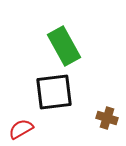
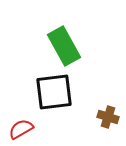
brown cross: moved 1 px right, 1 px up
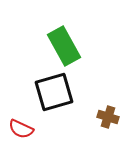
black square: rotated 9 degrees counterclockwise
red semicircle: rotated 125 degrees counterclockwise
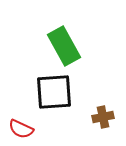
black square: rotated 12 degrees clockwise
brown cross: moved 5 px left; rotated 30 degrees counterclockwise
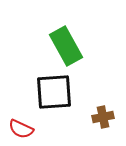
green rectangle: moved 2 px right
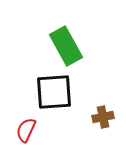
red semicircle: moved 5 px right, 1 px down; rotated 90 degrees clockwise
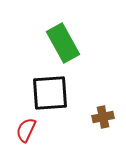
green rectangle: moved 3 px left, 3 px up
black square: moved 4 px left, 1 px down
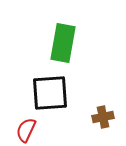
green rectangle: rotated 39 degrees clockwise
